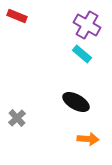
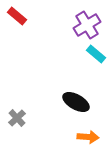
red rectangle: rotated 18 degrees clockwise
purple cross: rotated 28 degrees clockwise
cyan rectangle: moved 14 px right
orange arrow: moved 2 px up
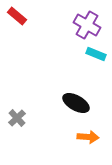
purple cross: rotated 28 degrees counterclockwise
cyan rectangle: rotated 18 degrees counterclockwise
black ellipse: moved 1 px down
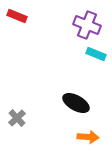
red rectangle: rotated 18 degrees counterclockwise
purple cross: rotated 8 degrees counterclockwise
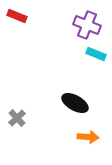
black ellipse: moved 1 px left
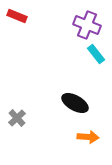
cyan rectangle: rotated 30 degrees clockwise
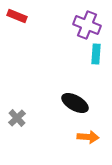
cyan rectangle: rotated 42 degrees clockwise
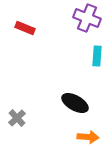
red rectangle: moved 8 px right, 12 px down
purple cross: moved 7 px up
cyan rectangle: moved 1 px right, 2 px down
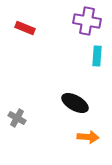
purple cross: moved 3 px down; rotated 12 degrees counterclockwise
gray cross: rotated 18 degrees counterclockwise
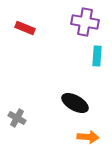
purple cross: moved 2 px left, 1 px down
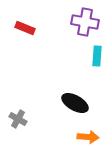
gray cross: moved 1 px right, 1 px down
